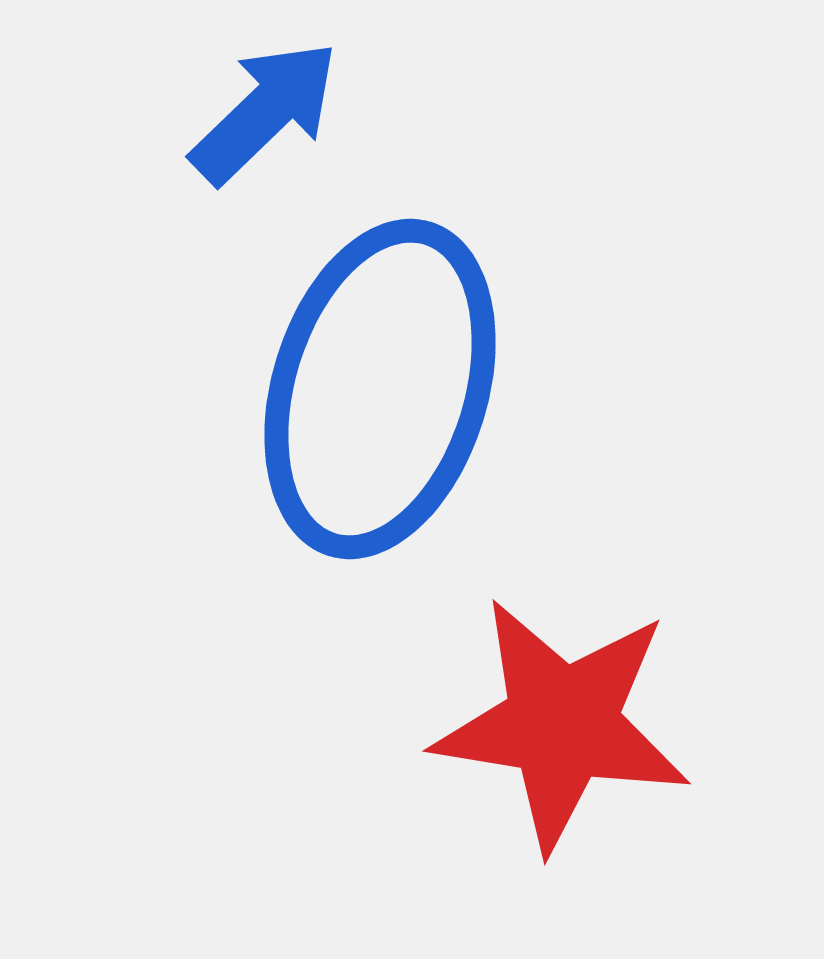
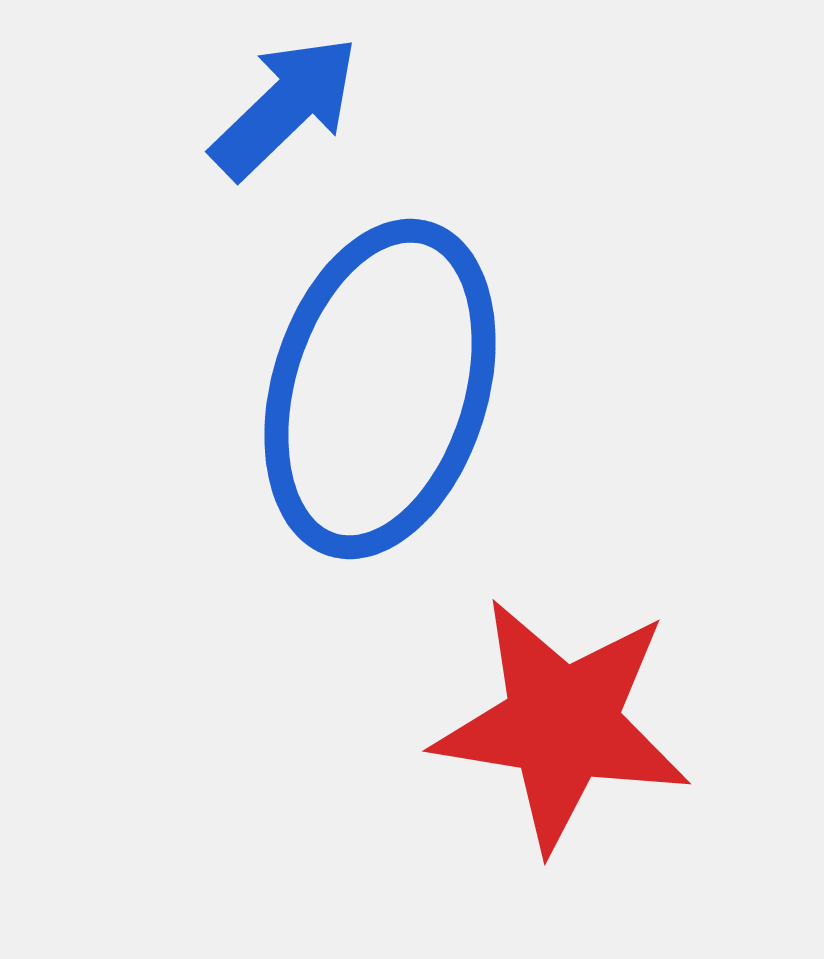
blue arrow: moved 20 px right, 5 px up
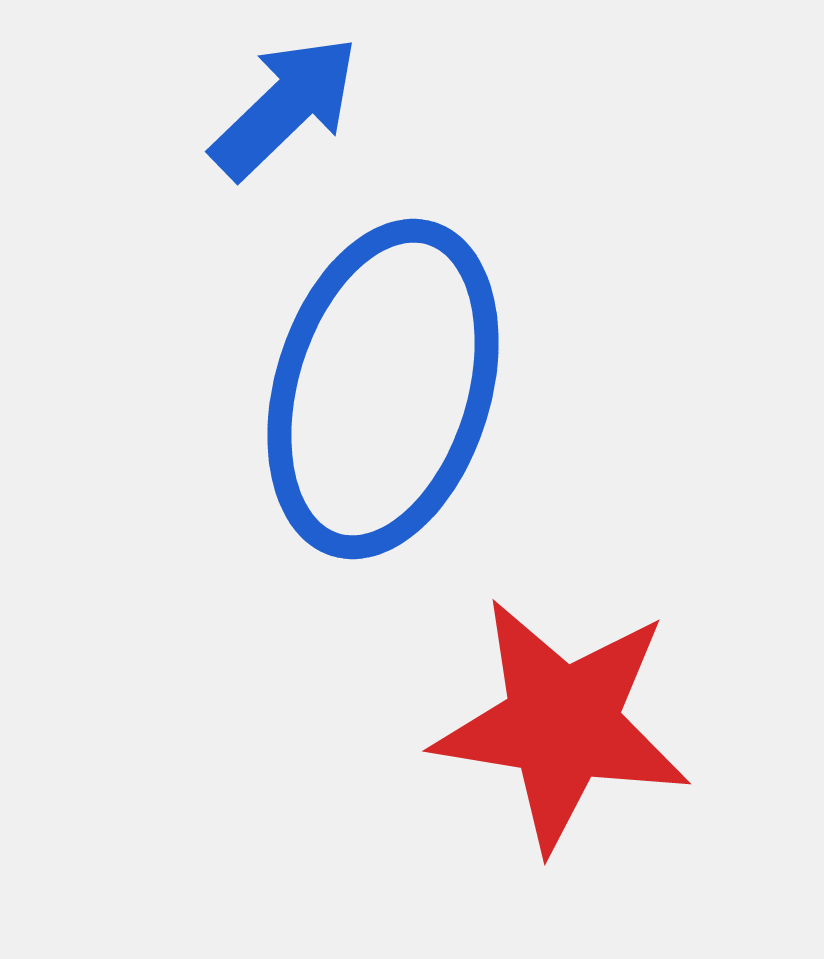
blue ellipse: moved 3 px right
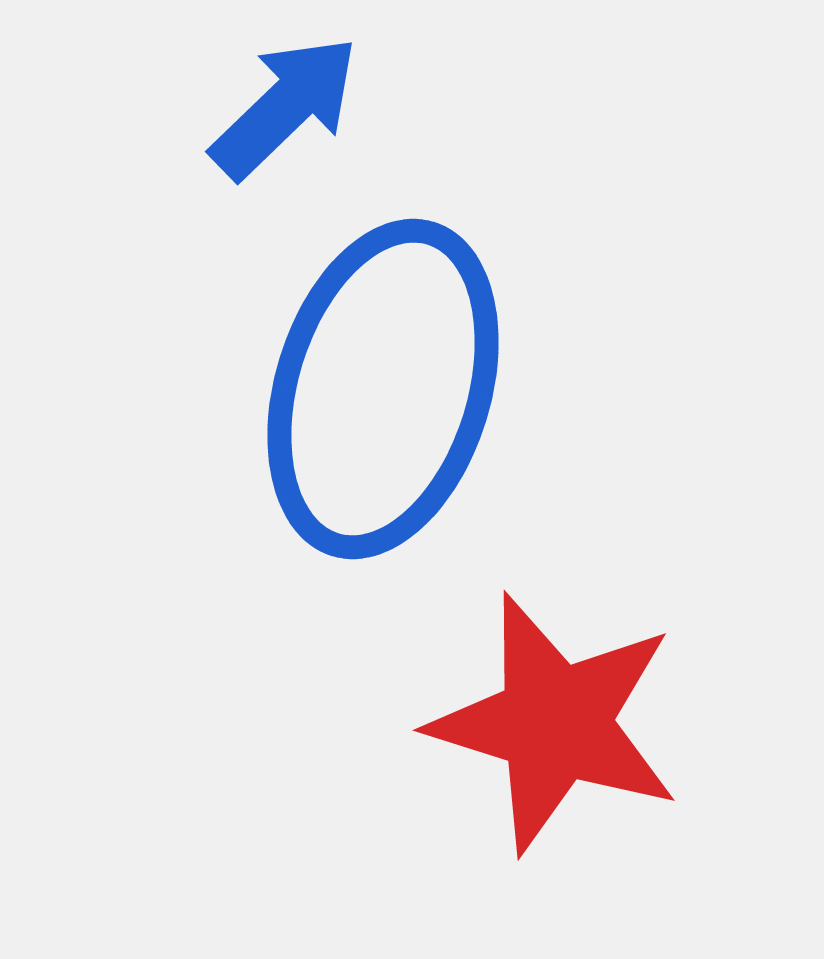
red star: moved 7 px left, 1 px up; rotated 8 degrees clockwise
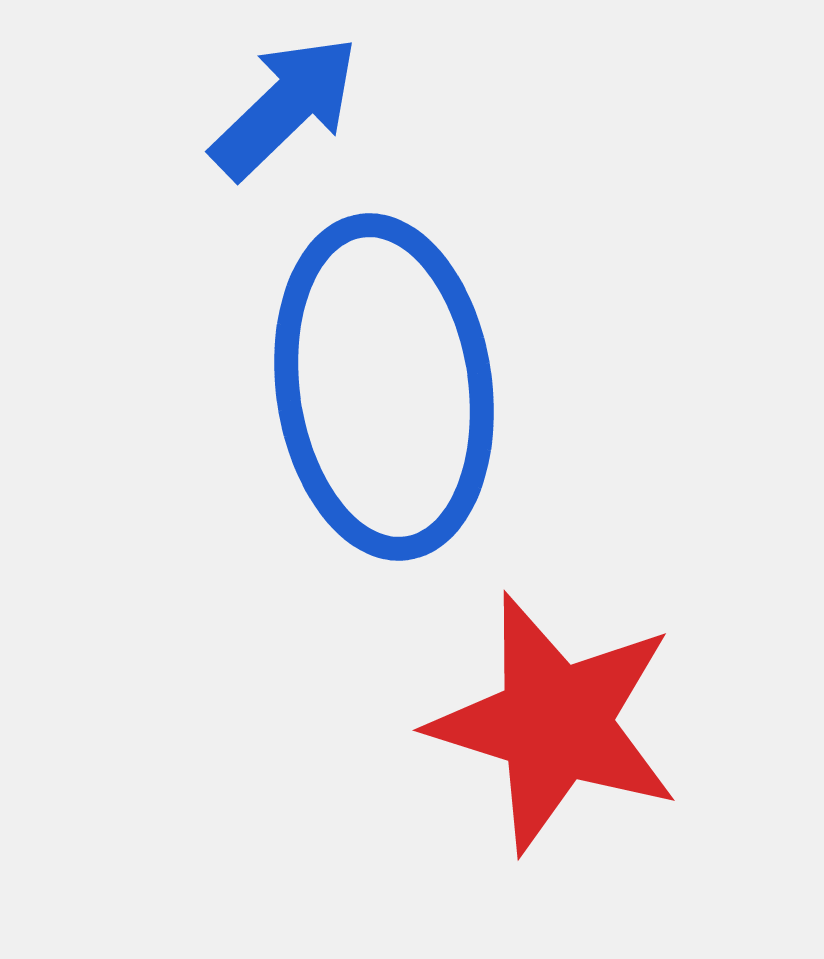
blue ellipse: moved 1 px right, 2 px up; rotated 25 degrees counterclockwise
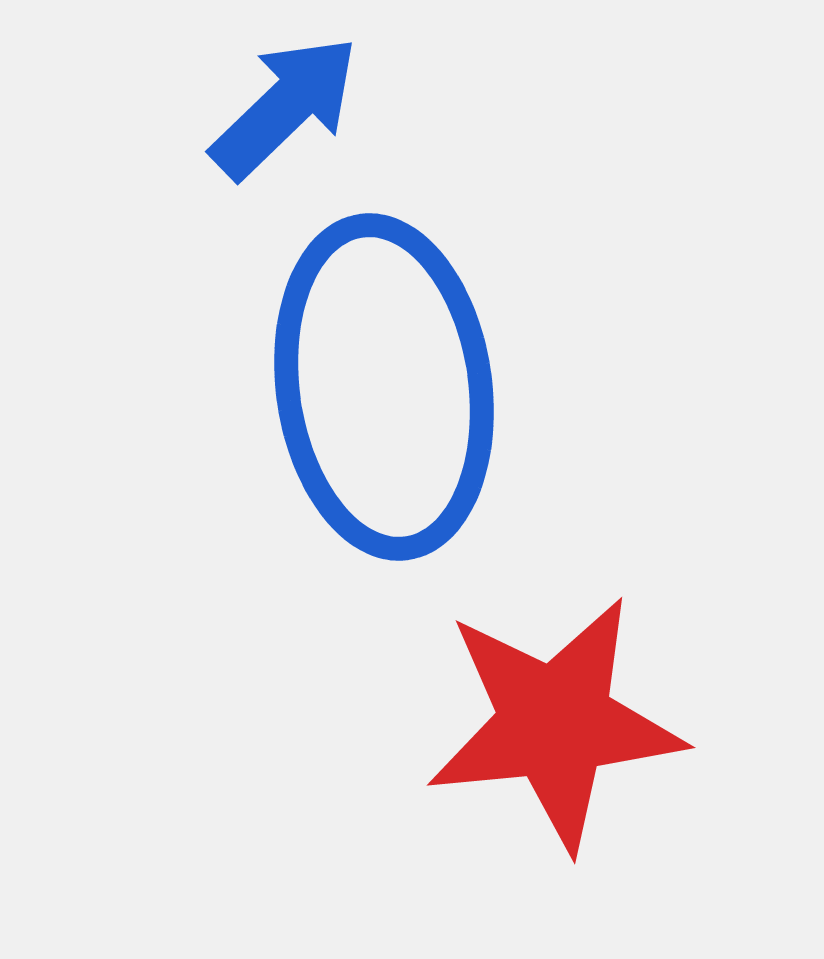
red star: rotated 23 degrees counterclockwise
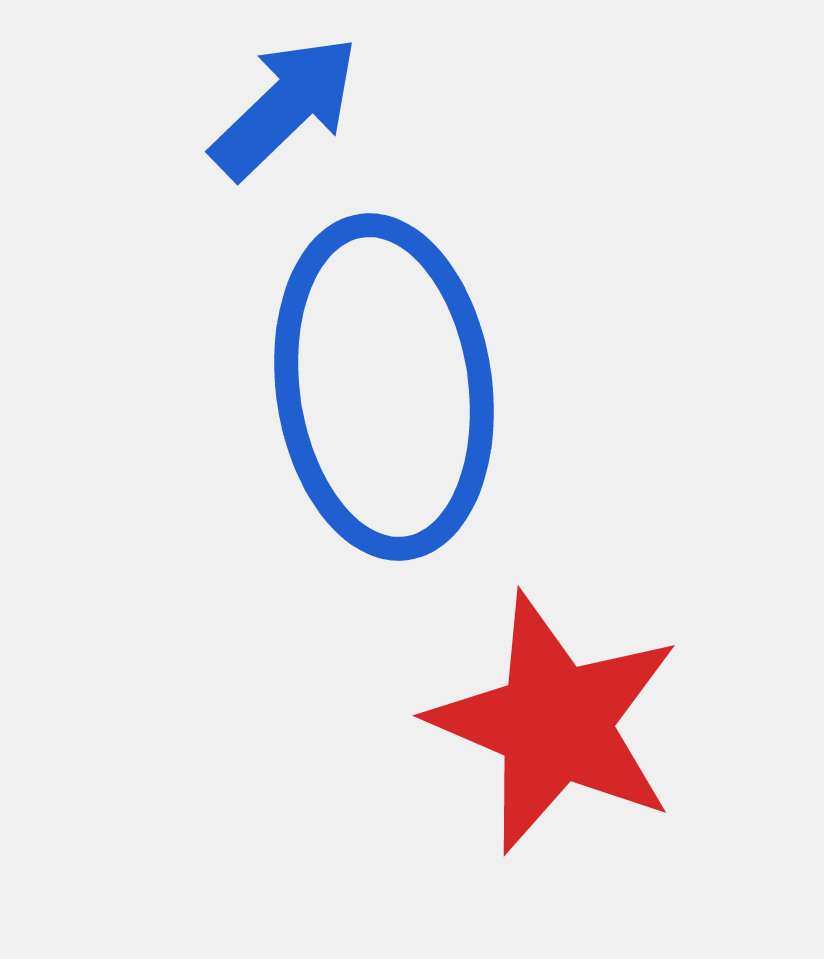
red star: rotated 29 degrees clockwise
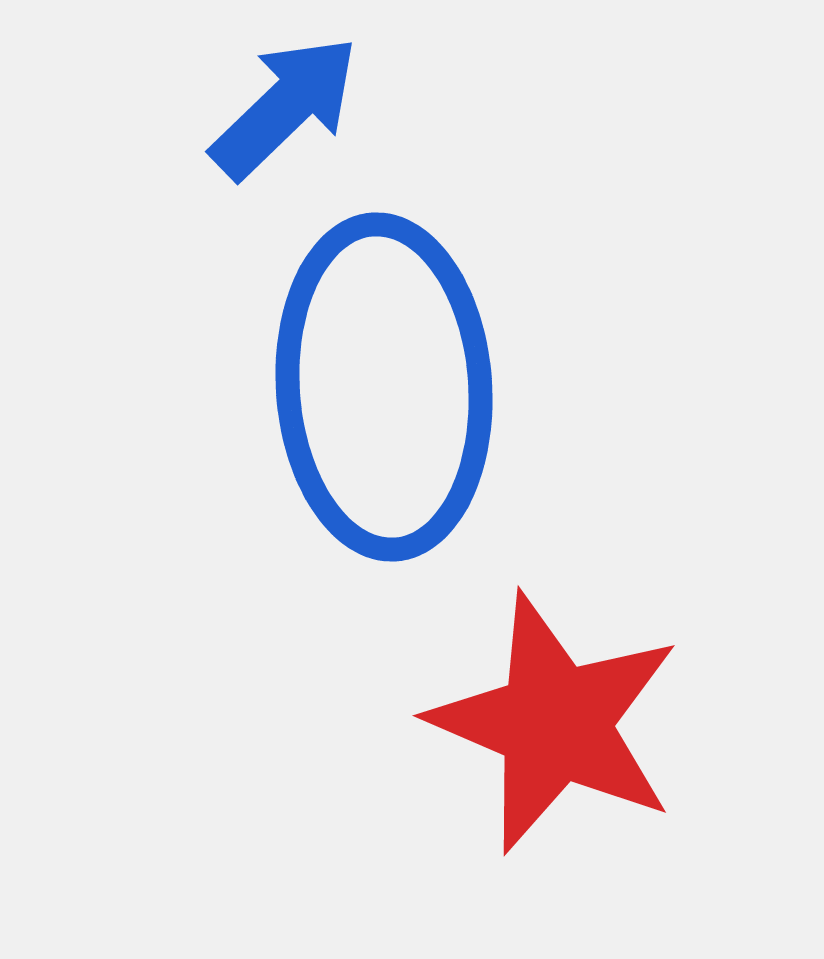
blue ellipse: rotated 4 degrees clockwise
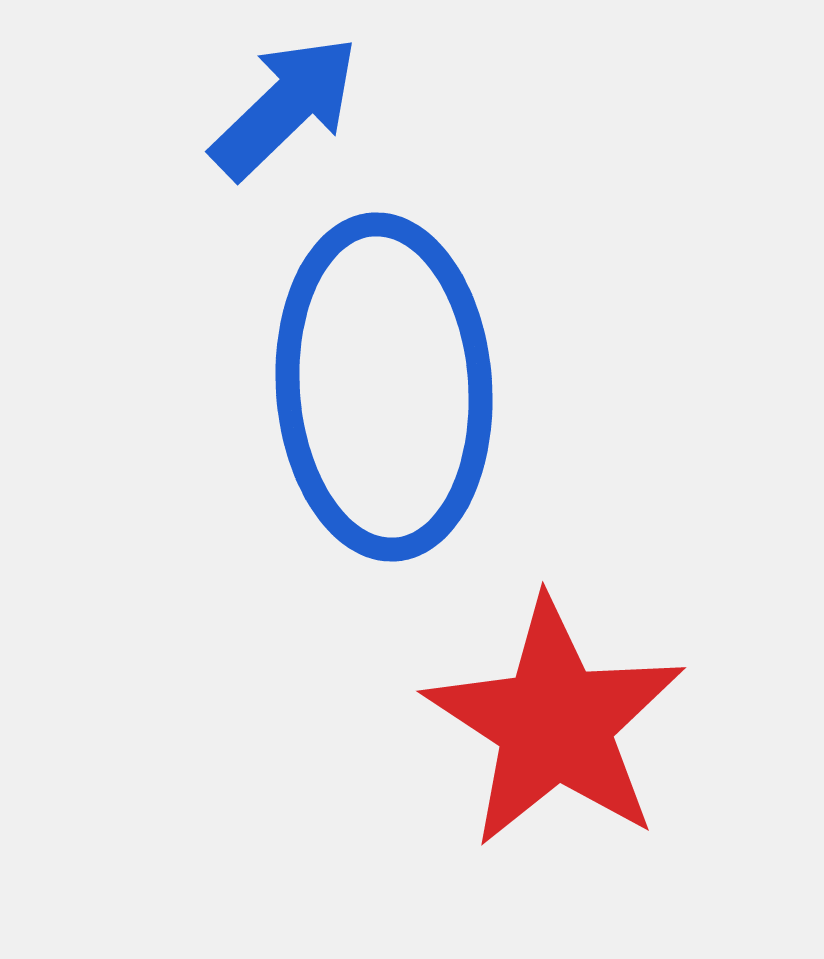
red star: rotated 10 degrees clockwise
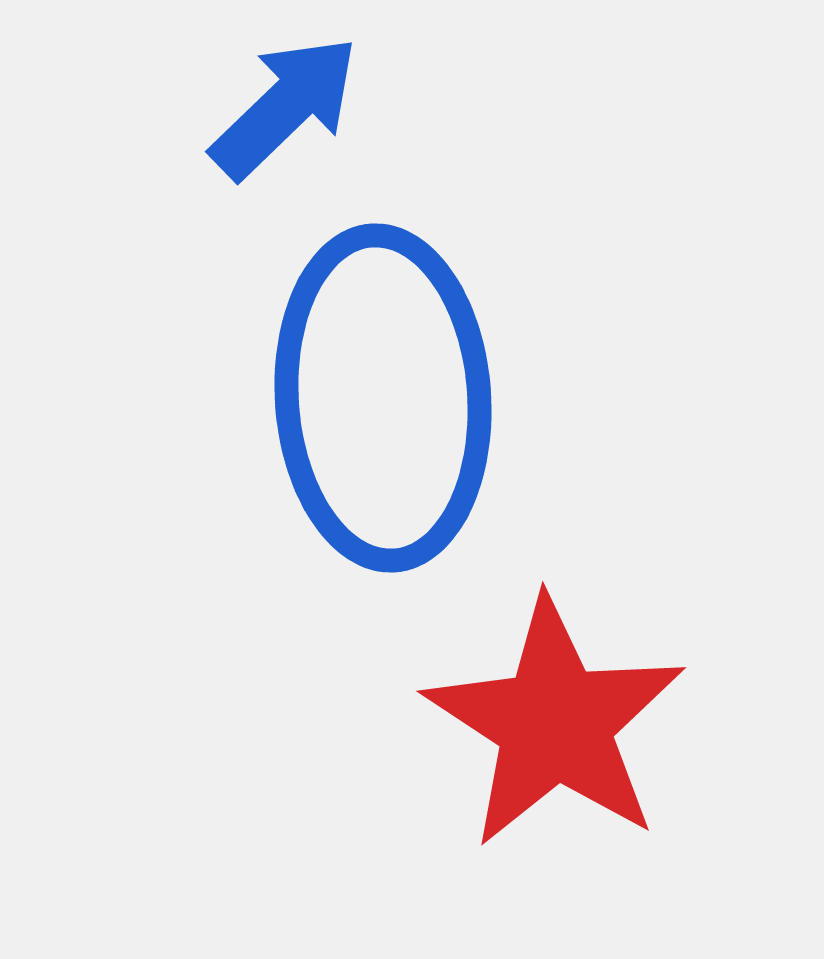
blue ellipse: moved 1 px left, 11 px down
